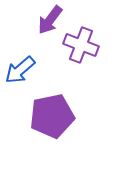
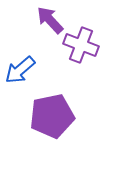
purple arrow: rotated 100 degrees clockwise
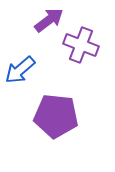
purple arrow: moved 1 px left; rotated 96 degrees clockwise
purple pentagon: moved 4 px right; rotated 18 degrees clockwise
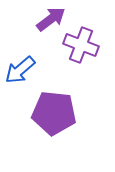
purple arrow: moved 2 px right, 1 px up
purple pentagon: moved 2 px left, 3 px up
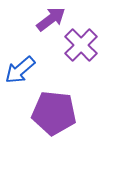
purple cross: rotated 24 degrees clockwise
